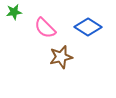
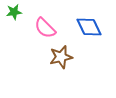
blue diamond: moved 1 px right; rotated 32 degrees clockwise
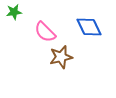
pink semicircle: moved 4 px down
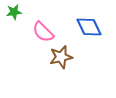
pink semicircle: moved 2 px left
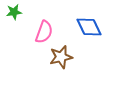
pink semicircle: moved 1 px right; rotated 115 degrees counterclockwise
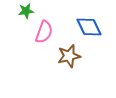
green star: moved 12 px right, 1 px up
brown star: moved 8 px right, 1 px up
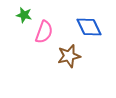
green star: moved 2 px left, 4 px down; rotated 21 degrees clockwise
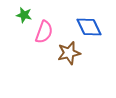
brown star: moved 3 px up
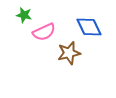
pink semicircle: rotated 45 degrees clockwise
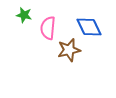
pink semicircle: moved 4 px right, 4 px up; rotated 120 degrees clockwise
brown star: moved 3 px up
